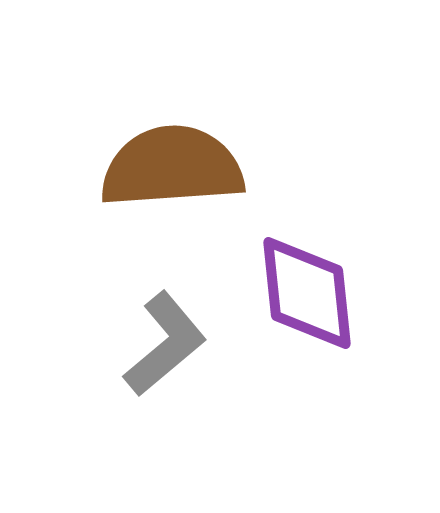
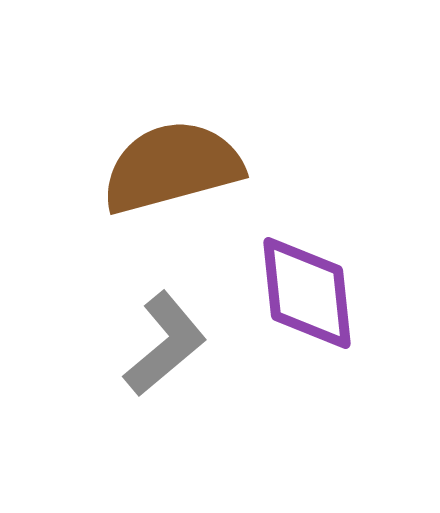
brown semicircle: rotated 11 degrees counterclockwise
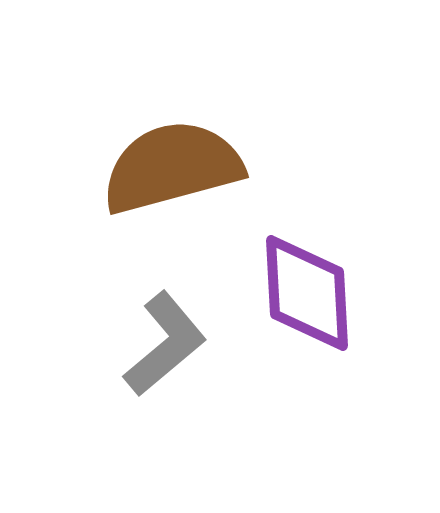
purple diamond: rotated 3 degrees clockwise
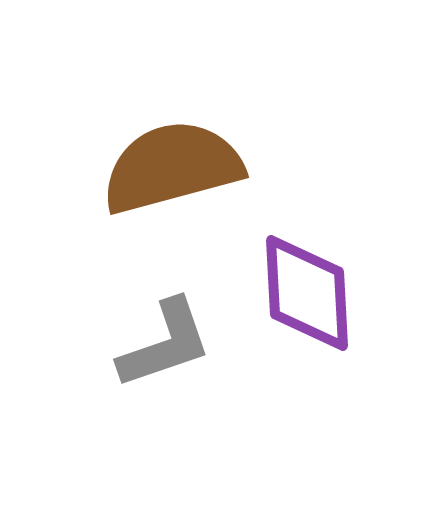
gray L-shape: rotated 21 degrees clockwise
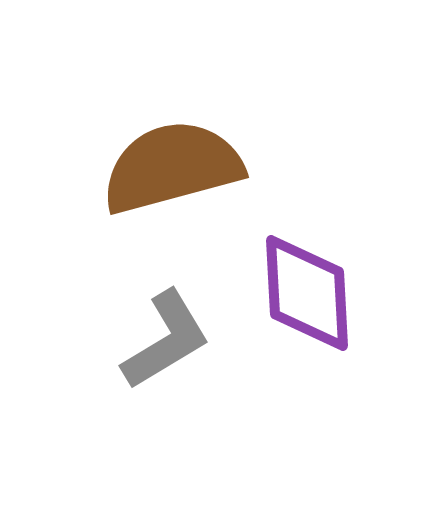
gray L-shape: moved 1 px right, 4 px up; rotated 12 degrees counterclockwise
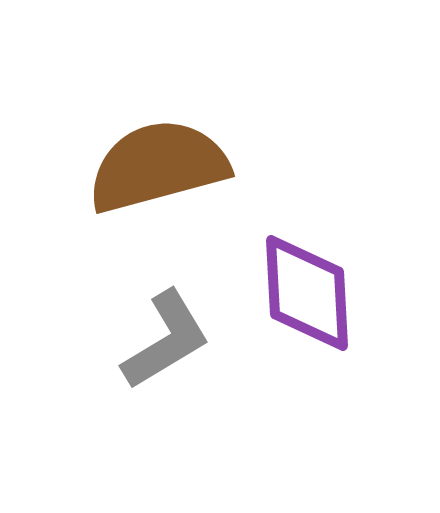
brown semicircle: moved 14 px left, 1 px up
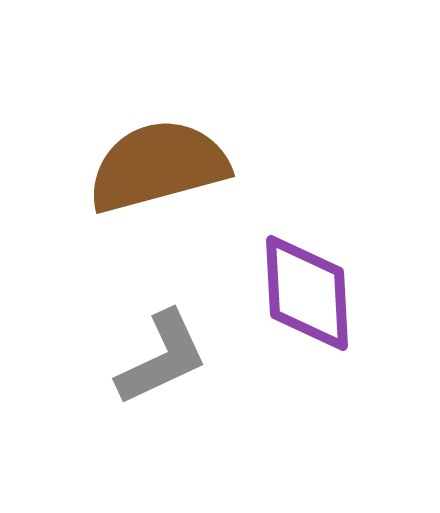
gray L-shape: moved 4 px left, 18 px down; rotated 6 degrees clockwise
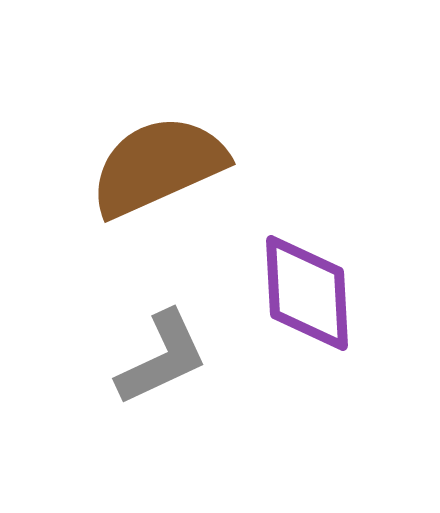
brown semicircle: rotated 9 degrees counterclockwise
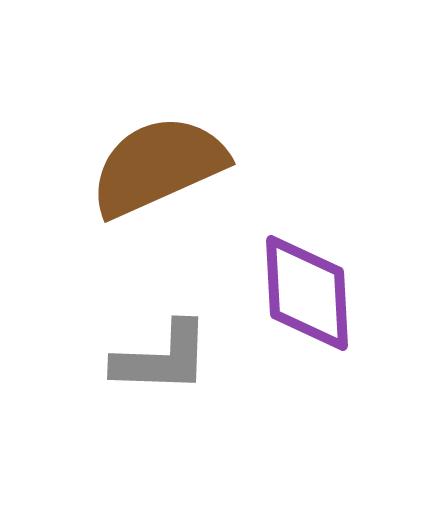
gray L-shape: rotated 27 degrees clockwise
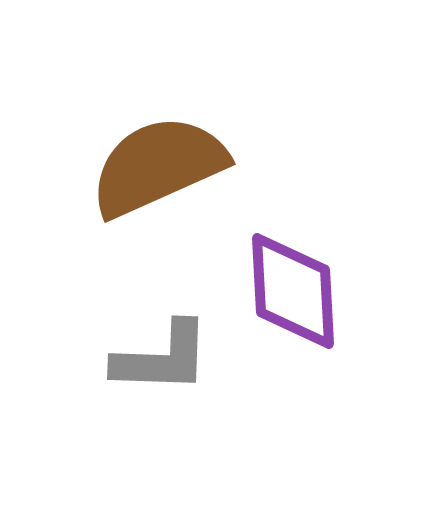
purple diamond: moved 14 px left, 2 px up
